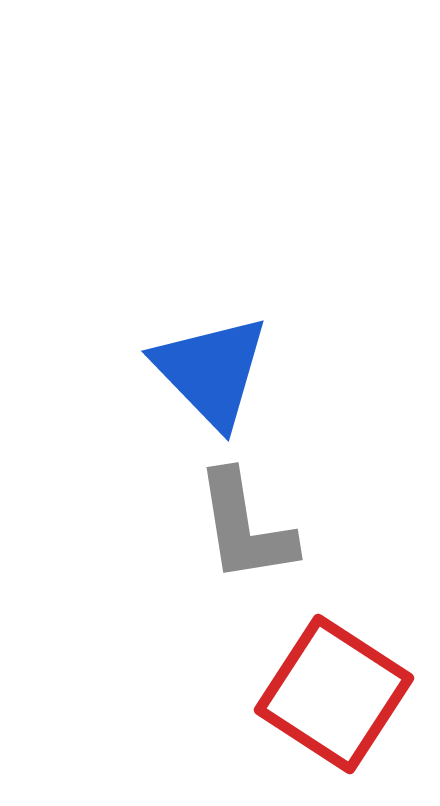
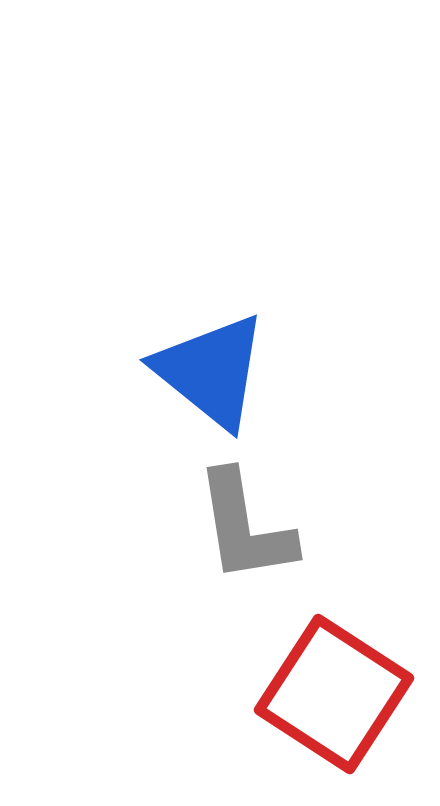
blue triangle: rotated 7 degrees counterclockwise
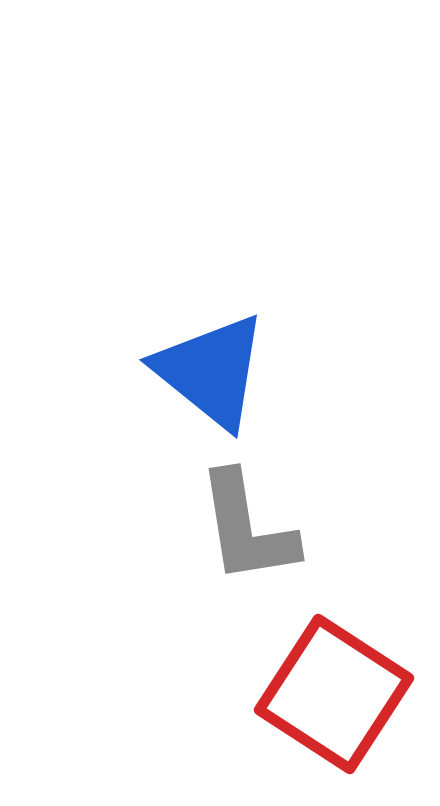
gray L-shape: moved 2 px right, 1 px down
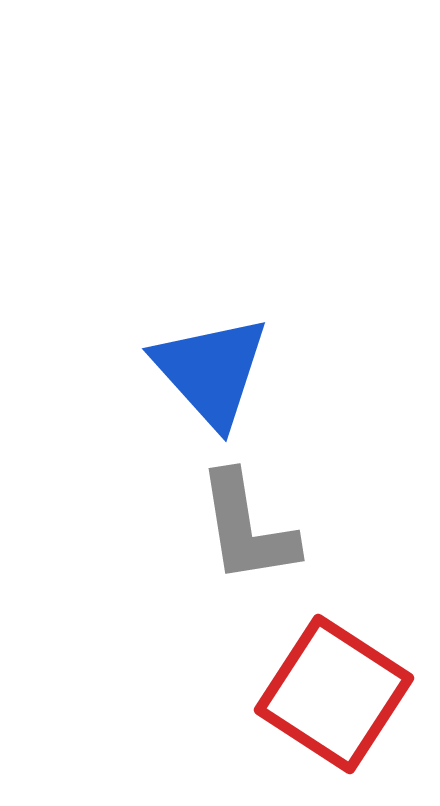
blue triangle: rotated 9 degrees clockwise
